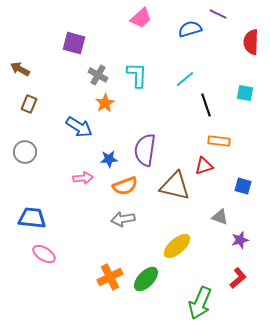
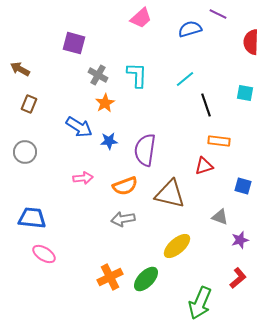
blue star: moved 18 px up
brown triangle: moved 5 px left, 8 px down
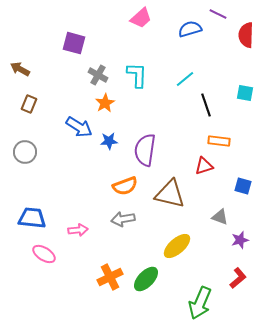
red semicircle: moved 5 px left, 7 px up
pink arrow: moved 5 px left, 52 px down
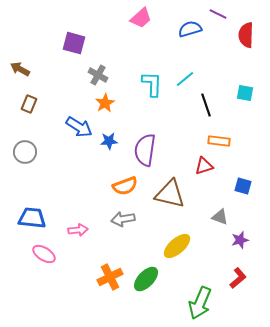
cyan L-shape: moved 15 px right, 9 px down
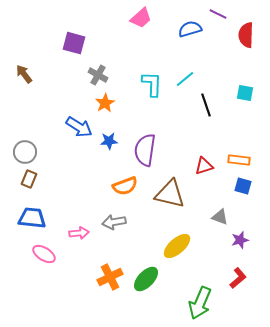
brown arrow: moved 4 px right, 5 px down; rotated 24 degrees clockwise
brown rectangle: moved 75 px down
orange rectangle: moved 20 px right, 19 px down
gray arrow: moved 9 px left, 3 px down
pink arrow: moved 1 px right, 3 px down
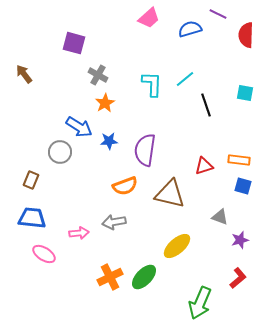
pink trapezoid: moved 8 px right
gray circle: moved 35 px right
brown rectangle: moved 2 px right, 1 px down
green ellipse: moved 2 px left, 2 px up
